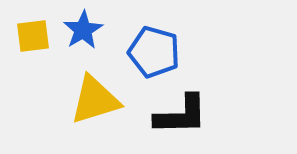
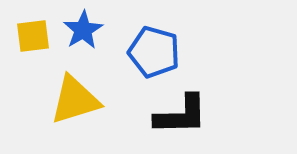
yellow triangle: moved 20 px left
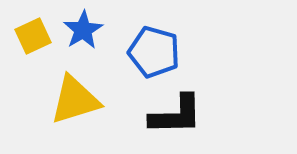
yellow square: rotated 18 degrees counterclockwise
black L-shape: moved 5 px left
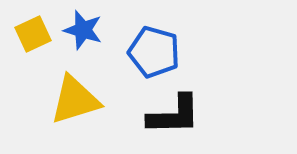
blue star: rotated 24 degrees counterclockwise
yellow square: moved 2 px up
black L-shape: moved 2 px left
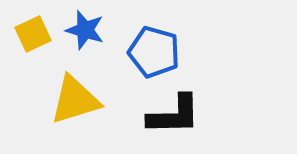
blue star: moved 2 px right
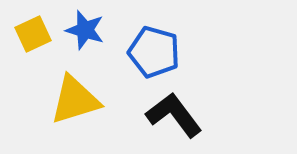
black L-shape: rotated 126 degrees counterclockwise
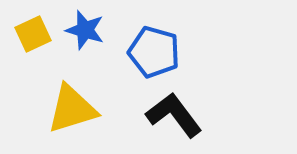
yellow triangle: moved 3 px left, 9 px down
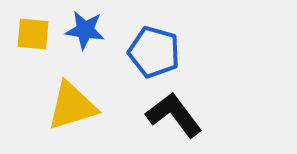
blue star: rotated 9 degrees counterclockwise
yellow square: rotated 30 degrees clockwise
yellow triangle: moved 3 px up
